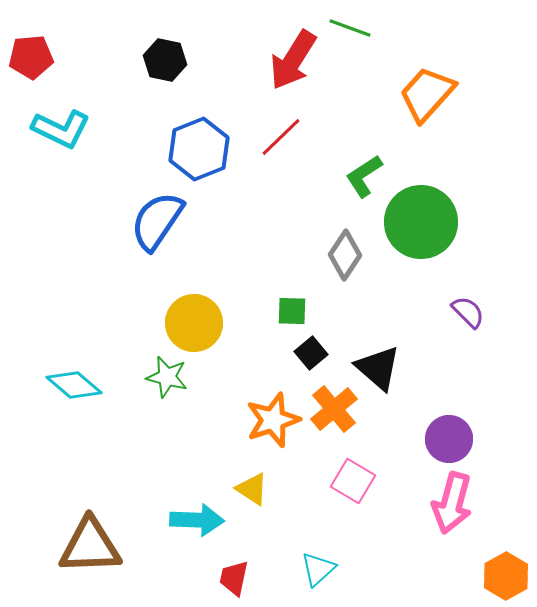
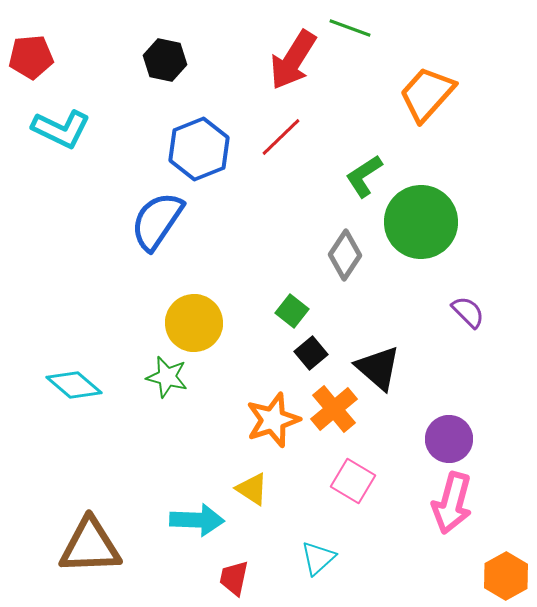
green square: rotated 36 degrees clockwise
cyan triangle: moved 11 px up
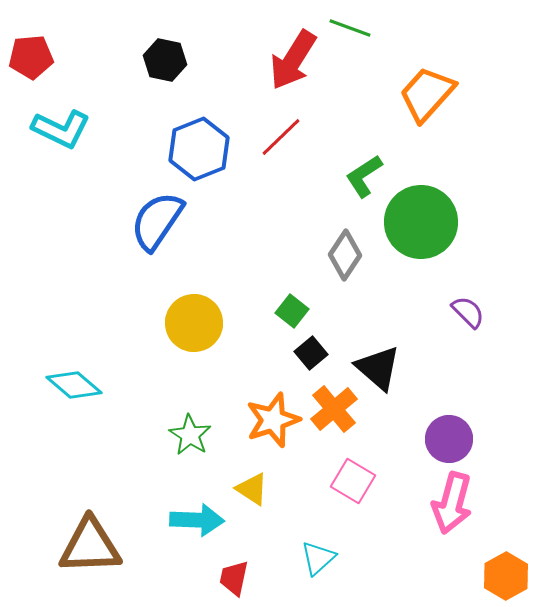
green star: moved 23 px right, 58 px down; rotated 18 degrees clockwise
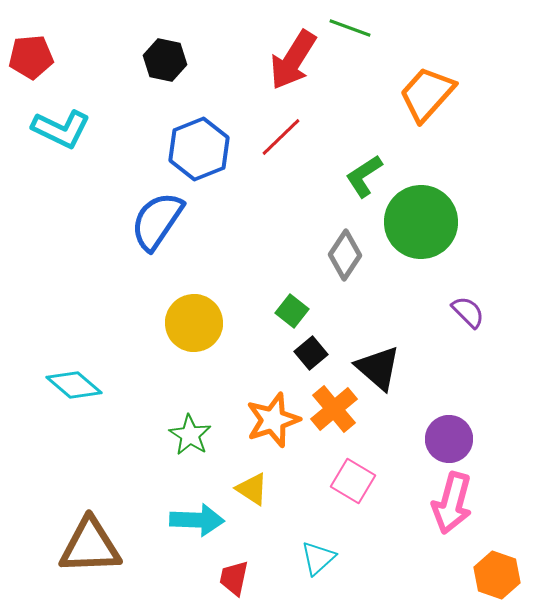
orange hexagon: moved 9 px left, 1 px up; rotated 12 degrees counterclockwise
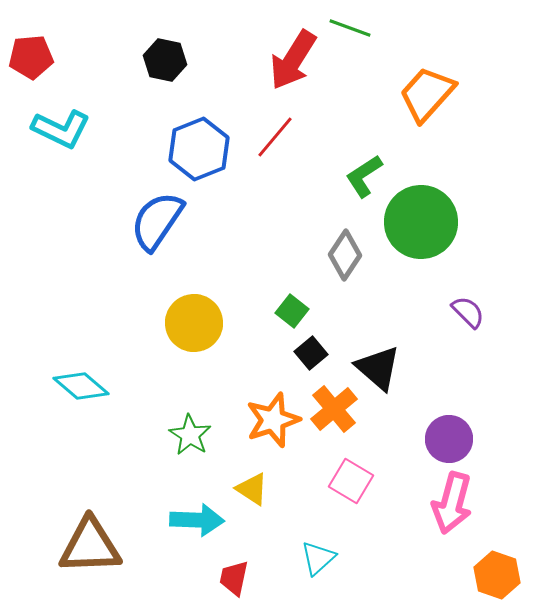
red line: moved 6 px left; rotated 6 degrees counterclockwise
cyan diamond: moved 7 px right, 1 px down
pink square: moved 2 px left
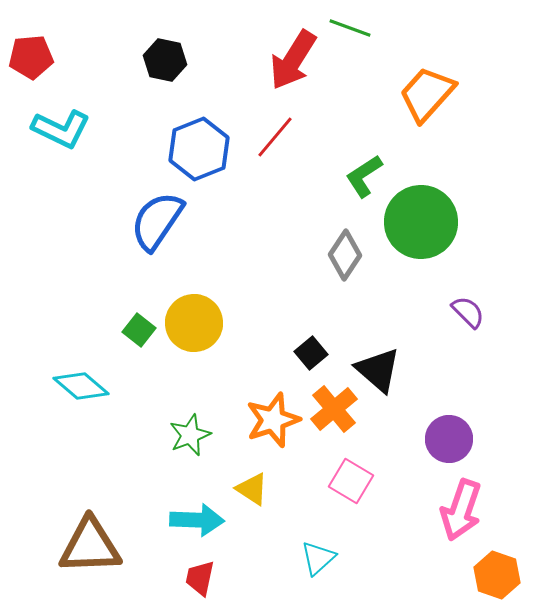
green square: moved 153 px left, 19 px down
black triangle: moved 2 px down
green star: rotated 18 degrees clockwise
pink arrow: moved 9 px right, 7 px down; rotated 4 degrees clockwise
red trapezoid: moved 34 px left
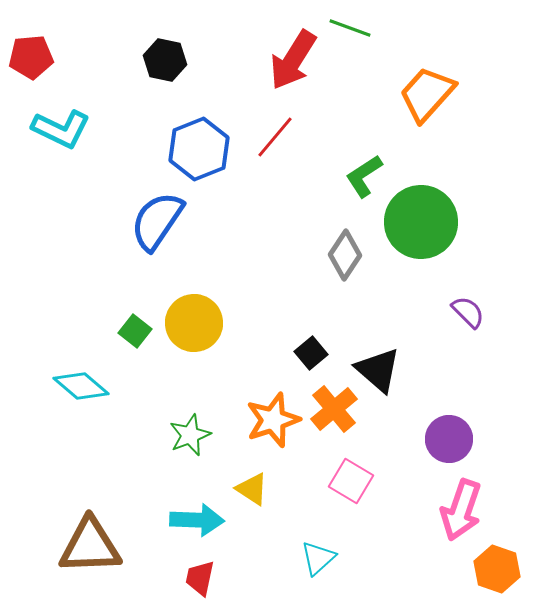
green square: moved 4 px left, 1 px down
orange hexagon: moved 6 px up
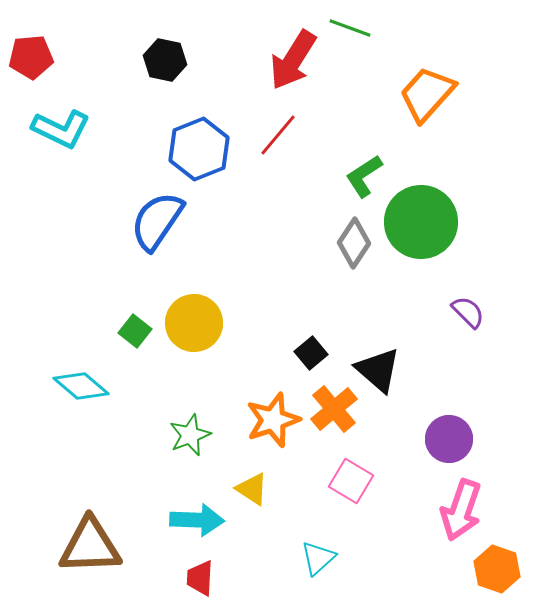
red line: moved 3 px right, 2 px up
gray diamond: moved 9 px right, 12 px up
red trapezoid: rotated 9 degrees counterclockwise
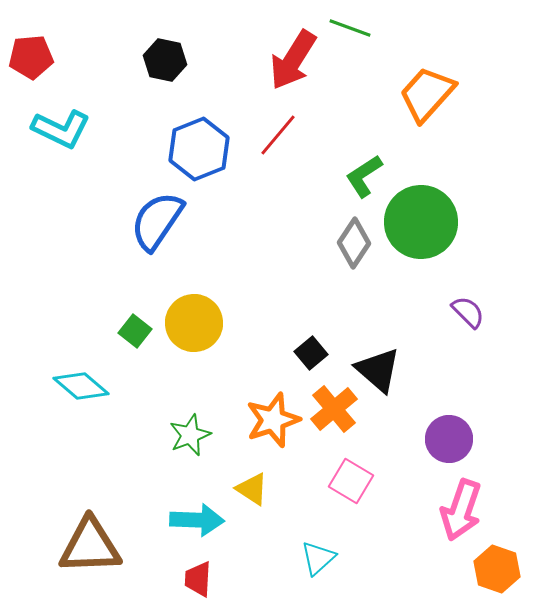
red trapezoid: moved 2 px left, 1 px down
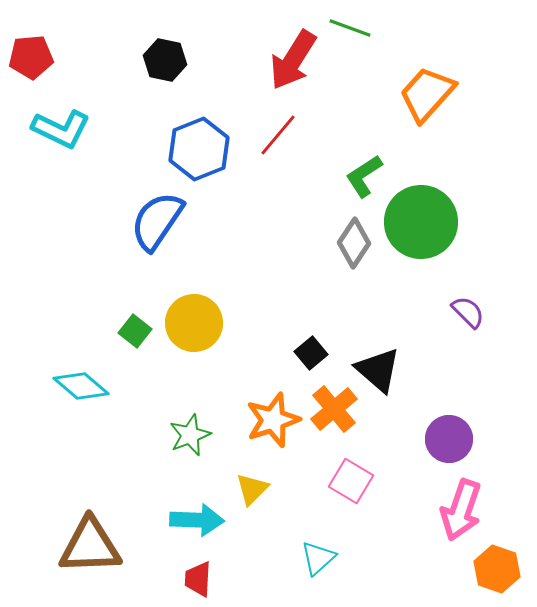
yellow triangle: rotated 42 degrees clockwise
